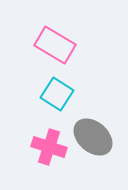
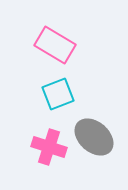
cyan square: moved 1 px right; rotated 36 degrees clockwise
gray ellipse: moved 1 px right
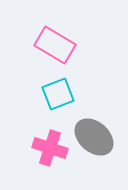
pink cross: moved 1 px right, 1 px down
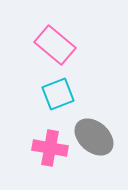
pink rectangle: rotated 9 degrees clockwise
pink cross: rotated 8 degrees counterclockwise
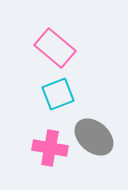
pink rectangle: moved 3 px down
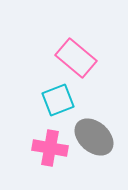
pink rectangle: moved 21 px right, 10 px down
cyan square: moved 6 px down
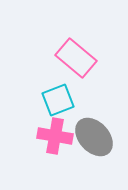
gray ellipse: rotated 6 degrees clockwise
pink cross: moved 5 px right, 12 px up
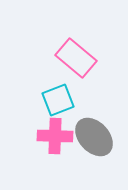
pink cross: rotated 8 degrees counterclockwise
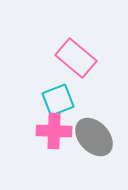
pink cross: moved 1 px left, 5 px up
